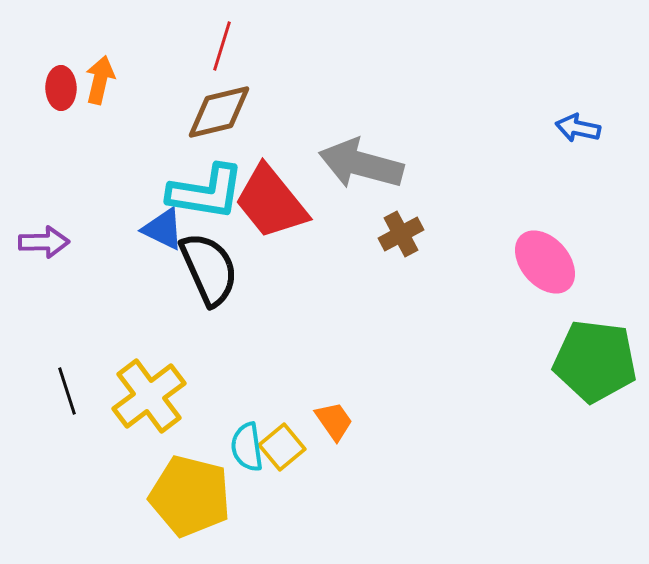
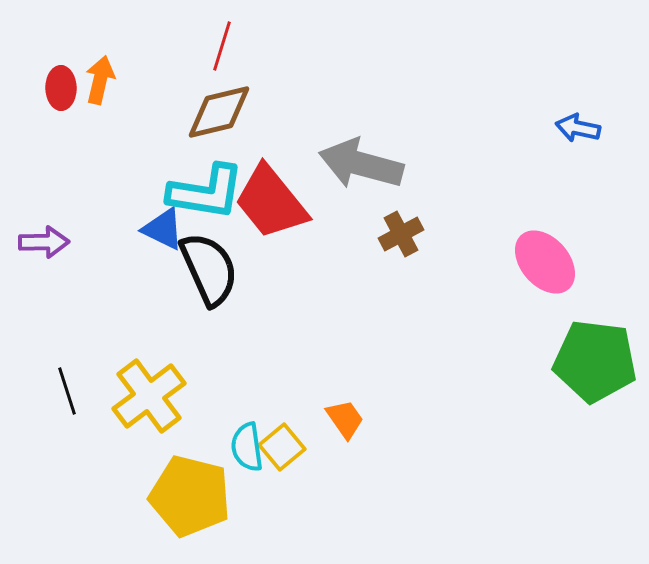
orange trapezoid: moved 11 px right, 2 px up
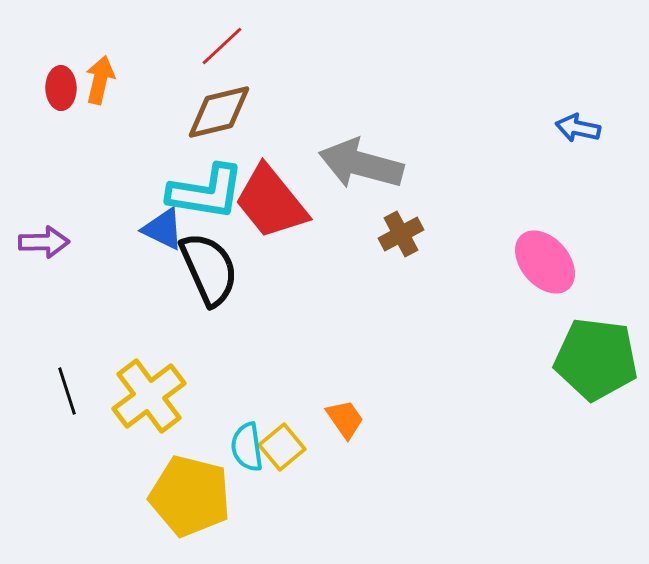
red line: rotated 30 degrees clockwise
green pentagon: moved 1 px right, 2 px up
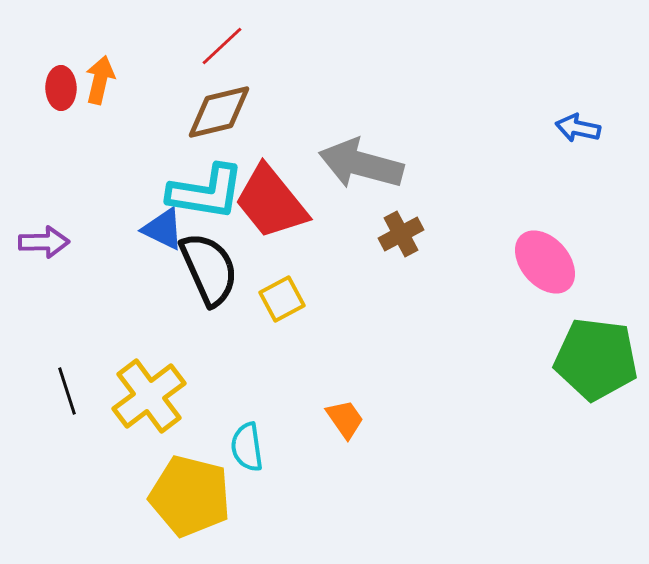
yellow square: moved 148 px up; rotated 12 degrees clockwise
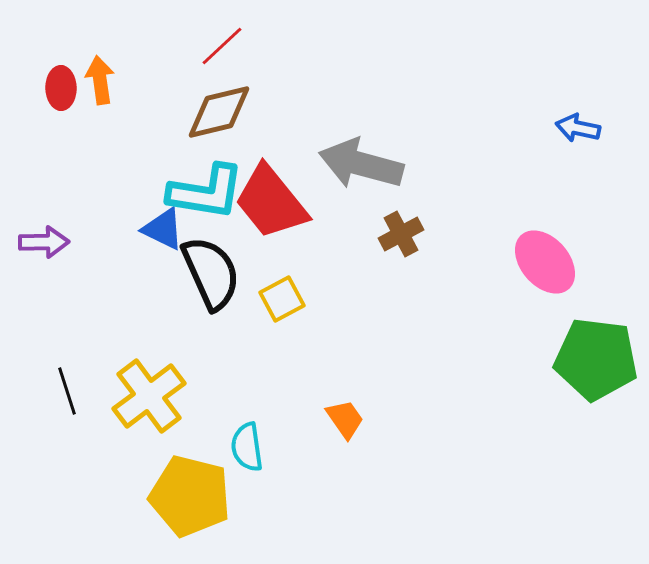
orange arrow: rotated 21 degrees counterclockwise
black semicircle: moved 2 px right, 4 px down
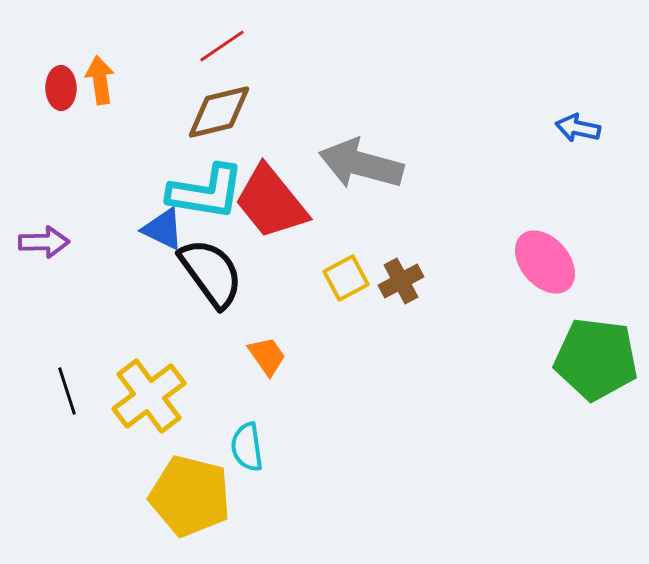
red line: rotated 9 degrees clockwise
brown cross: moved 47 px down
black semicircle: rotated 12 degrees counterclockwise
yellow square: moved 64 px right, 21 px up
orange trapezoid: moved 78 px left, 63 px up
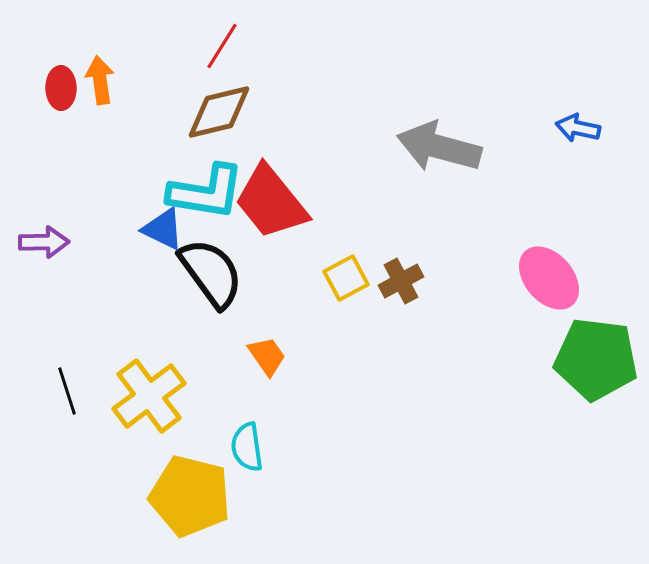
red line: rotated 24 degrees counterclockwise
gray arrow: moved 78 px right, 17 px up
pink ellipse: moved 4 px right, 16 px down
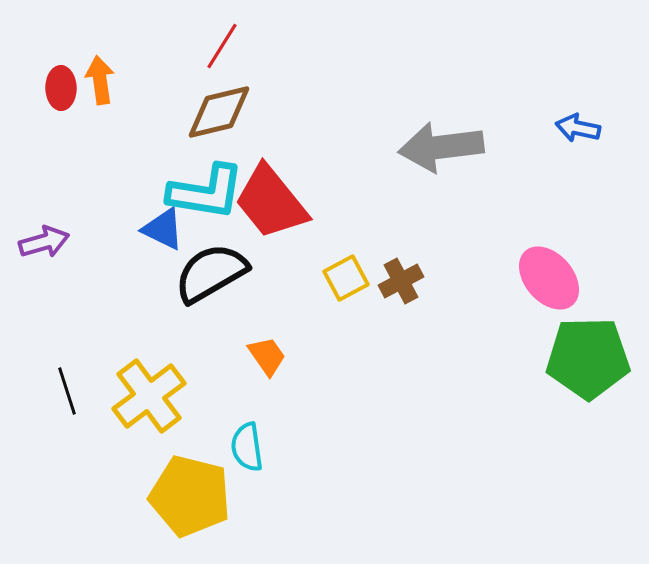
gray arrow: moved 2 px right; rotated 22 degrees counterclockwise
purple arrow: rotated 15 degrees counterclockwise
black semicircle: rotated 84 degrees counterclockwise
green pentagon: moved 8 px left, 1 px up; rotated 8 degrees counterclockwise
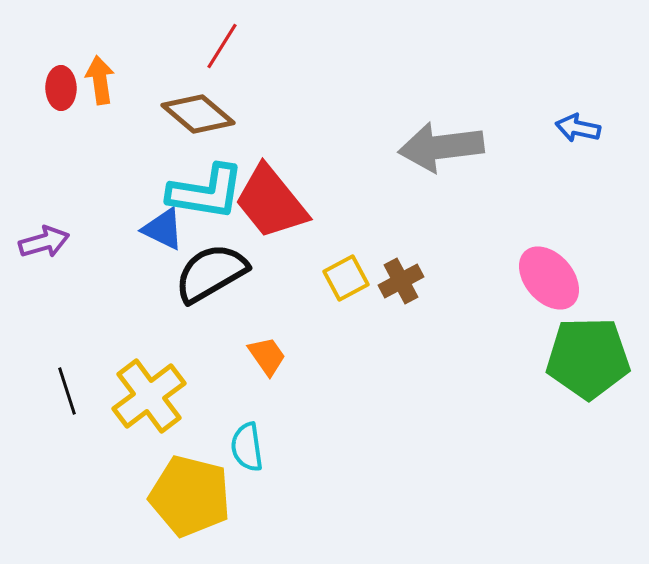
brown diamond: moved 21 px left, 2 px down; rotated 54 degrees clockwise
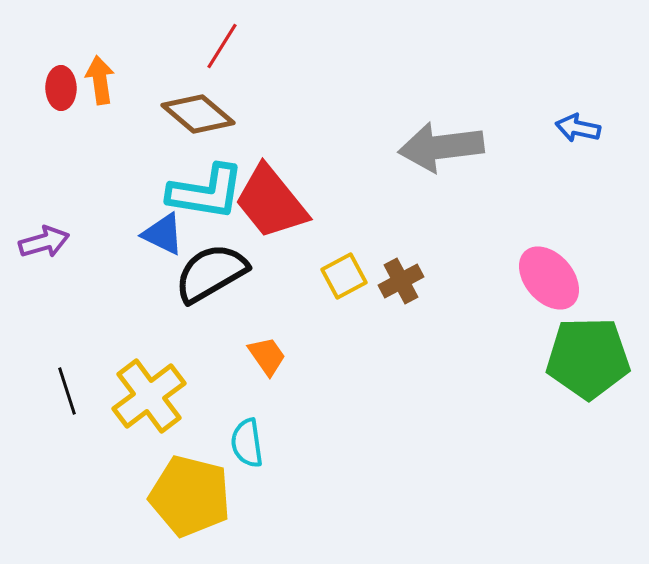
blue triangle: moved 5 px down
yellow square: moved 2 px left, 2 px up
cyan semicircle: moved 4 px up
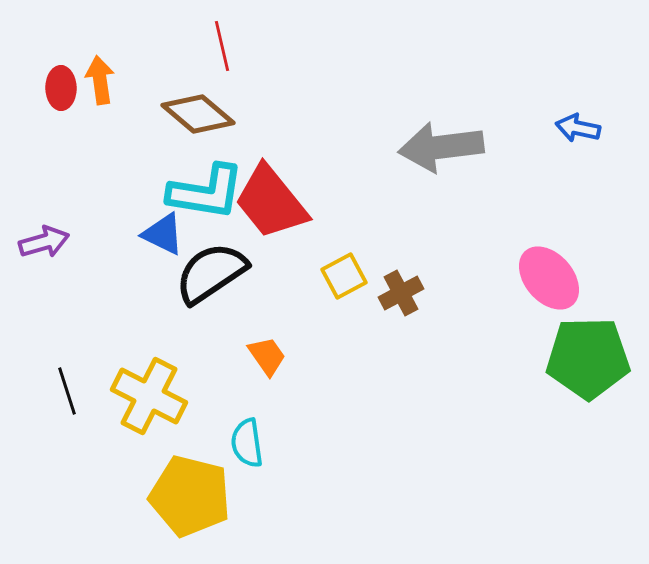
red line: rotated 45 degrees counterclockwise
black semicircle: rotated 4 degrees counterclockwise
brown cross: moved 12 px down
yellow cross: rotated 26 degrees counterclockwise
